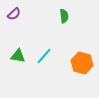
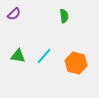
orange hexagon: moved 6 px left
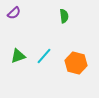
purple semicircle: moved 1 px up
green triangle: rotated 28 degrees counterclockwise
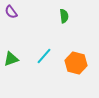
purple semicircle: moved 3 px left, 1 px up; rotated 96 degrees clockwise
green triangle: moved 7 px left, 3 px down
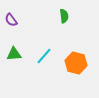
purple semicircle: moved 8 px down
green triangle: moved 3 px right, 5 px up; rotated 14 degrees clockwise
